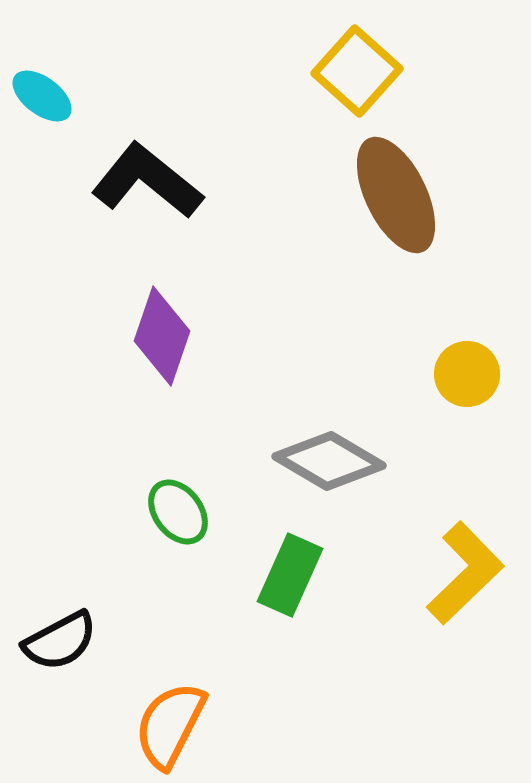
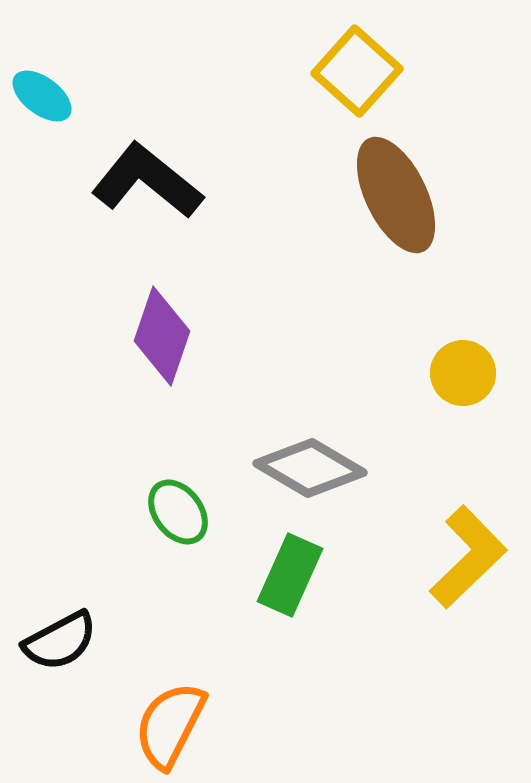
yellow circle: moved 4 px left, 1 px up
gray diamond: moved 19 px left, 7 px down
yellow L-shape: moved 3 px right, 16 px up
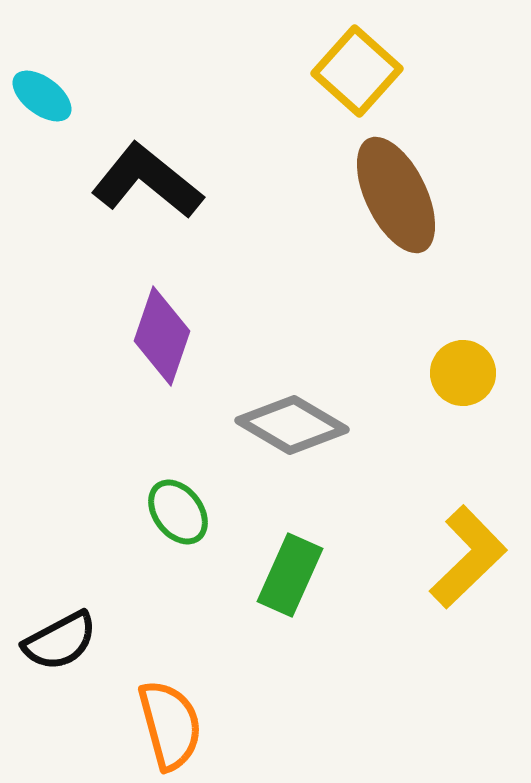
gray diamond: moved 18 px left, 43 px up
orange semicircle: rotated 138 degrees clockwise
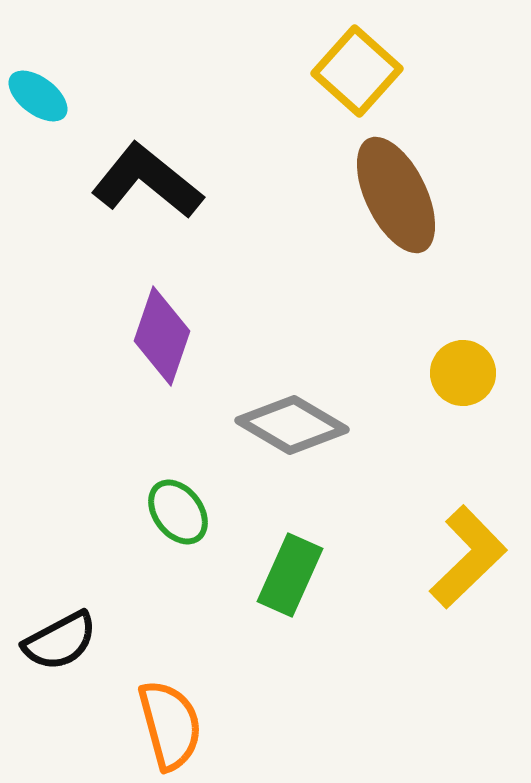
cyan ellipse: moved 4 px left
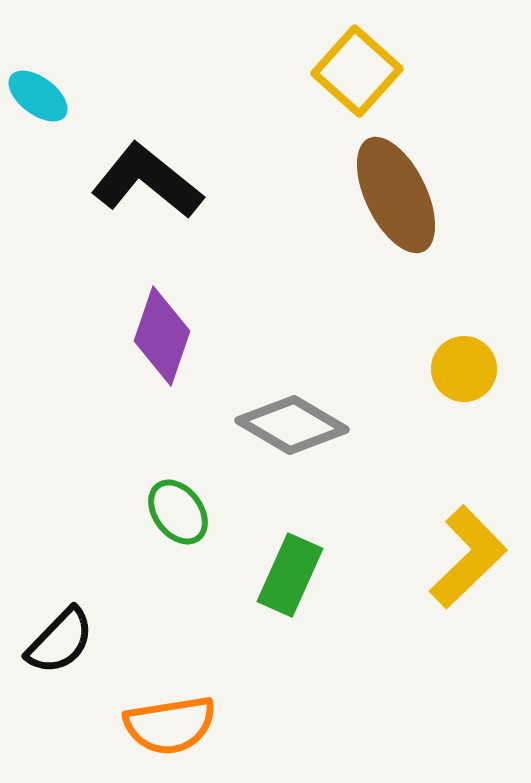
yellow circle: moved 1 px right, 4 px up
black semicircle: rotated 18 degrees counterclockwise
orange semicircle: rotated 96 degrees clockwise
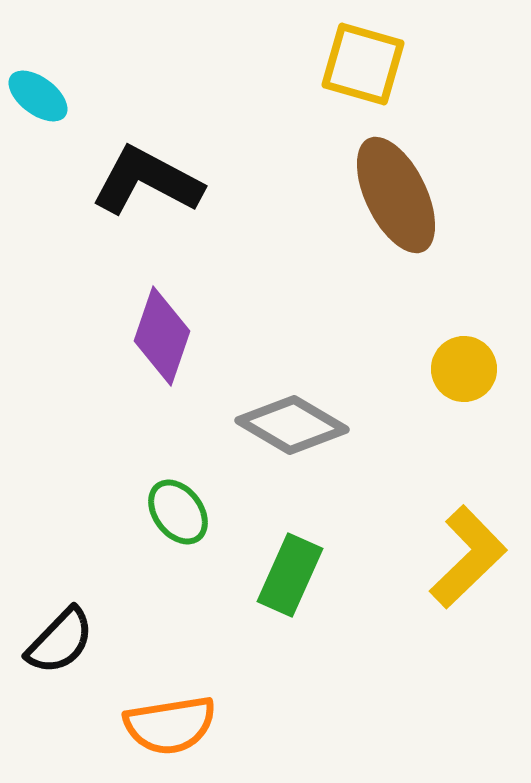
yellow square: moved 6 px right, 7 px up; rotated 26 degrees counterclockwise
black L-shape: rotated 11 degrees counterclockwise
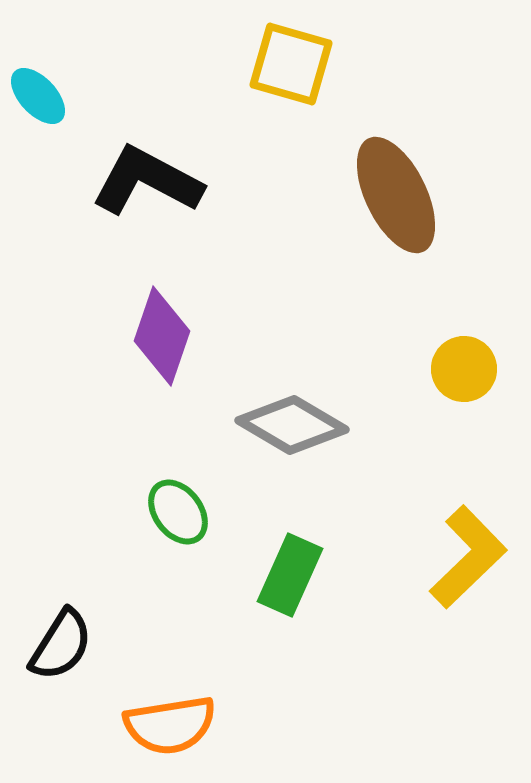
yellow square: moved 72 px left
cyan ellipse: rotated 10 degrees clockwise
black semicircle: moved 1 px right, 4 px down; rotated 12 degrees counterclockwise
